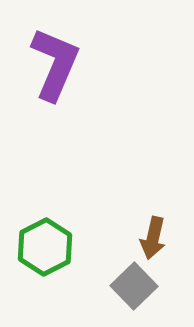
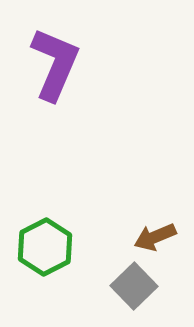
brown arrow: moved 2 px right, 1 px up; rotated 54 degrees clockwise
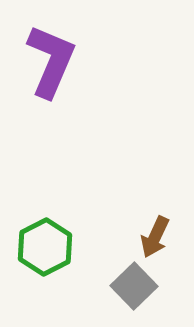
purple L-shape: moved 4 px left, 3 px up
brown arrow: rotated 42 degrees counterclockwise
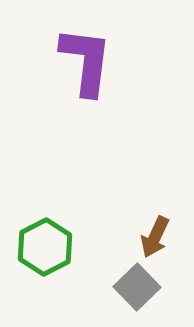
purple L-shape: moved 35 px right; rotated 16 degrees counterclockwise
gray square: moved 3 px right, 1 px down
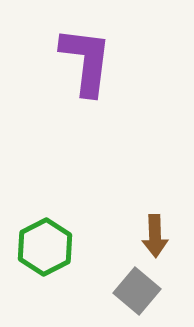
brown arrow: moved 1 px up; rotated 27 degrees counterclockwise
gray square: moved 4 px down; rotated 6 degrees counterclockwise
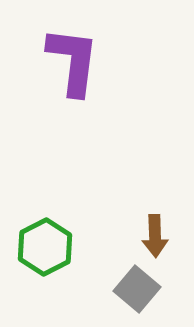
purple L-shape: moved 13 px left
gray square: moved 2 px up
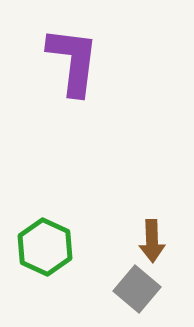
brown arrow: moved 3 px left, 5 px down
green hexagon: rotated 8 degrees counterclockwise
